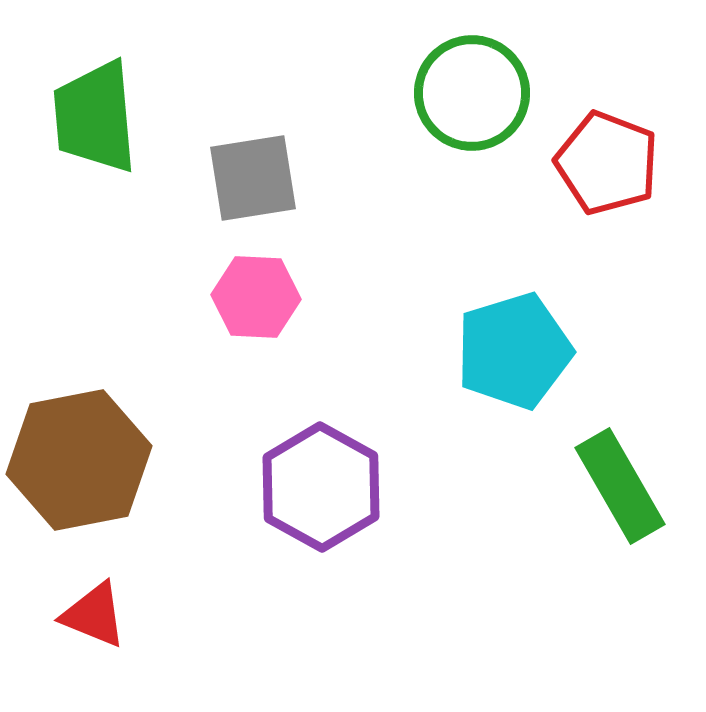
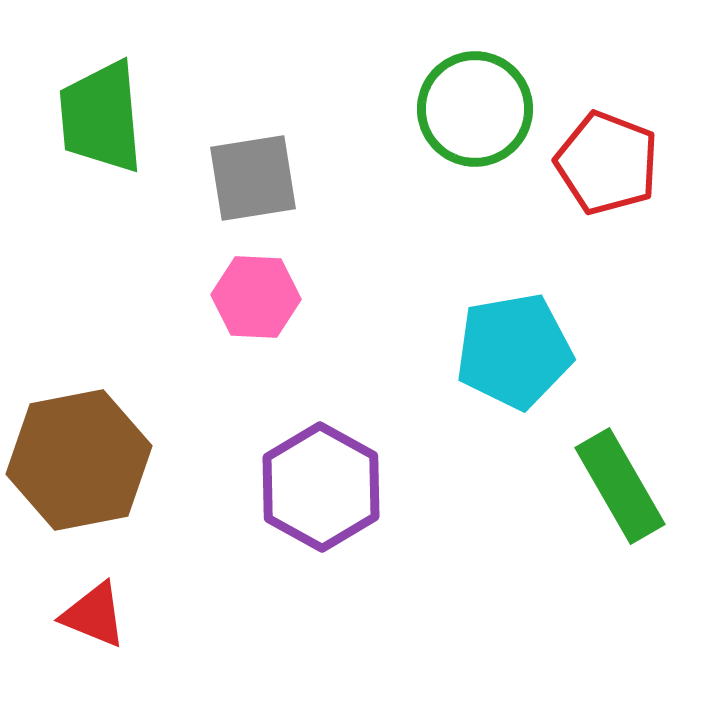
green circle: moved 3 px right, 16 px down
green trapezoid: moved 6 px right
cyan pentagon: rotated 7 degrees clockwise
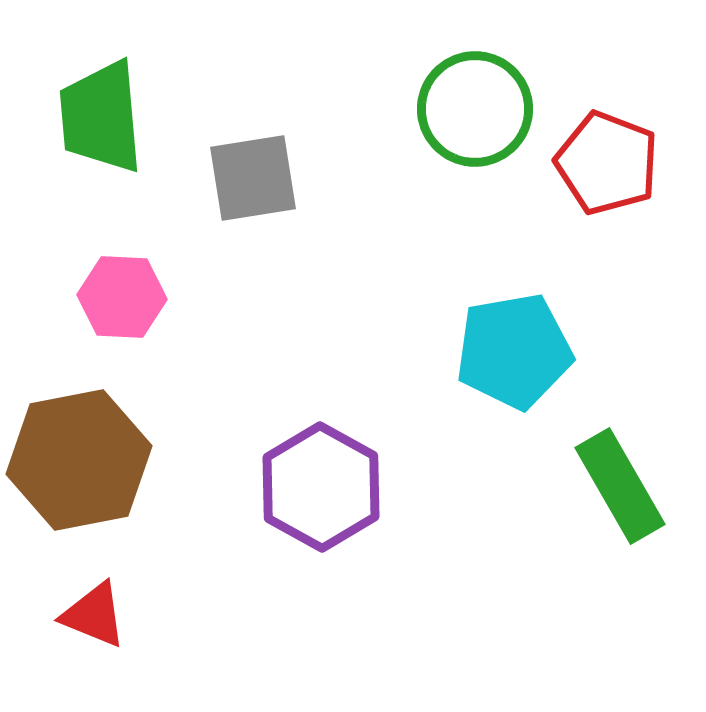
pink hexagon: moved 134 px left
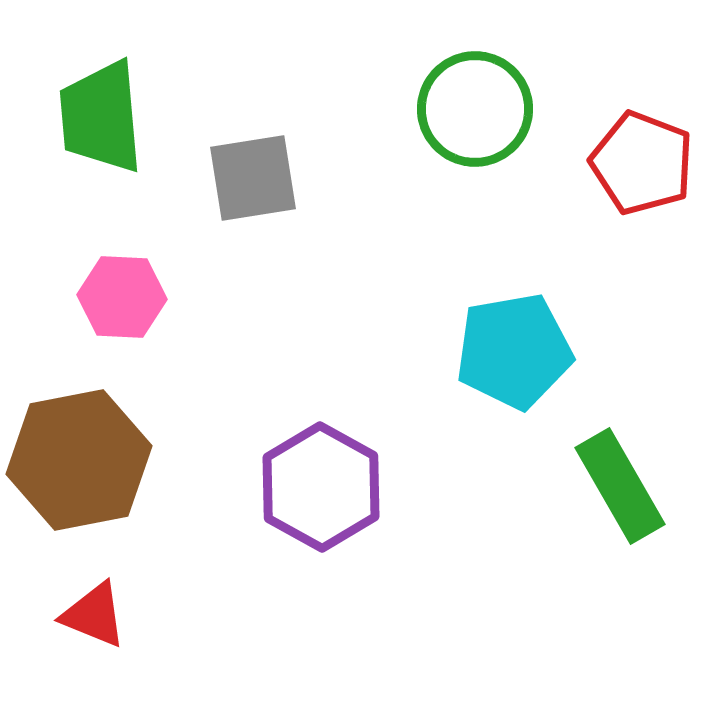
red pentagon: moved 35 px right
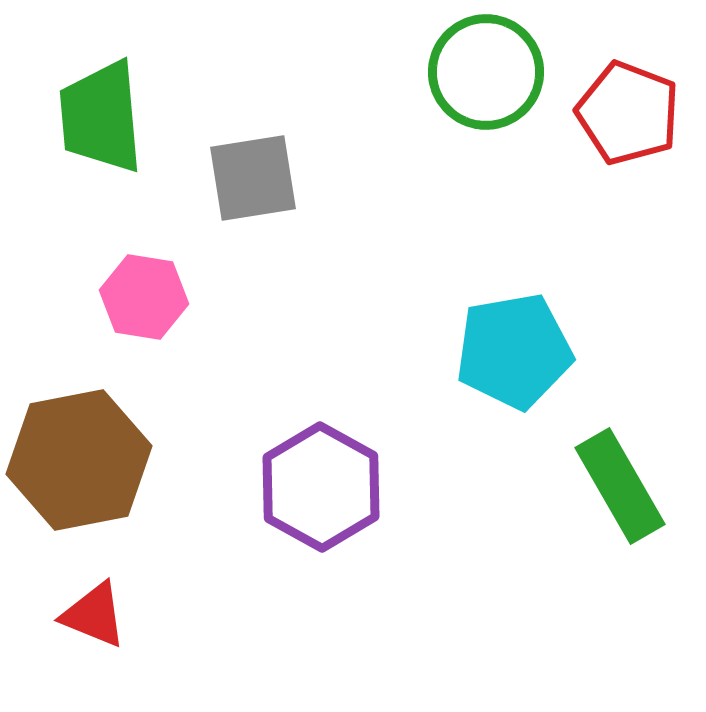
green circle: moved 11 px right, 37 px up
red pentagon: moved 14 px left, 50 px up
pink hexagon: moved 22 px right; rotated 6 degrees clockwise
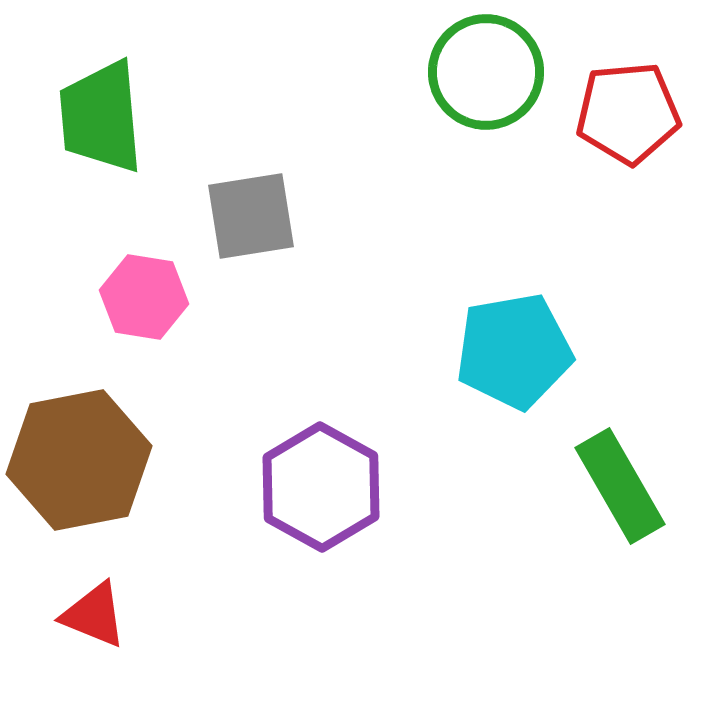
red pentagon: rotated 26 degrees counterclockwise
gray square: moved 2 px left, 38 px down
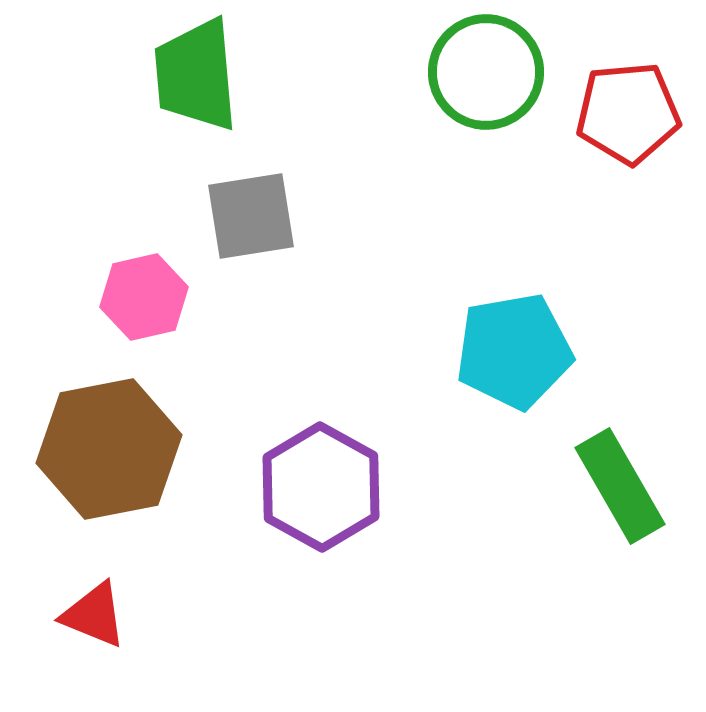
green trapezoid: moved 95 px right, 42 px up
pink hexagon: rotated 22 degrees counterclockwise
brown hexagon: moved 30 px right, 11 px up
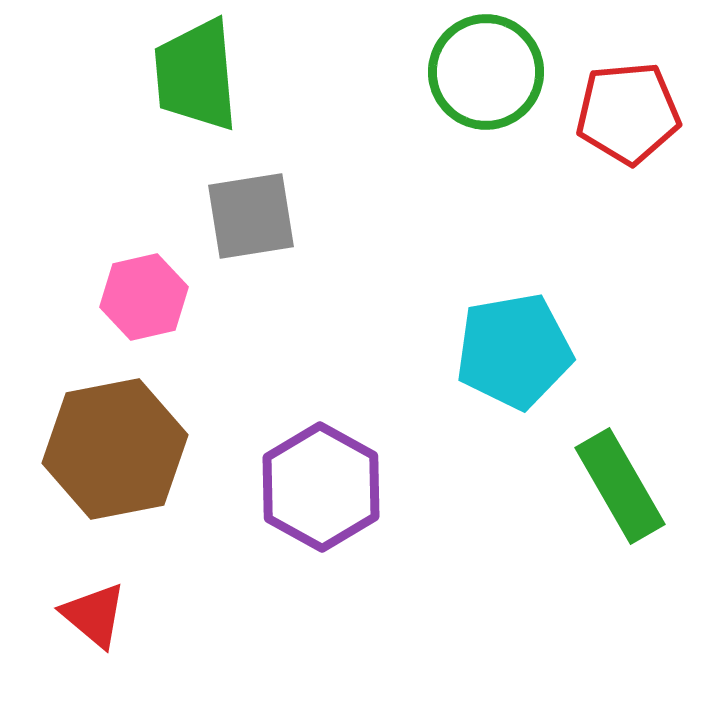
brown hexagon: moved 6 px right
red triangle: rotated 18 degrees clockwise
